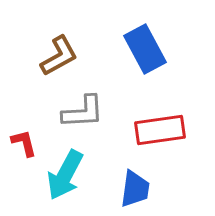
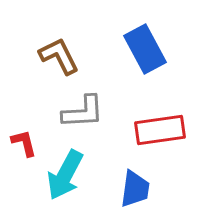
brown L-shape: rotated 87 degrees counterclockwise
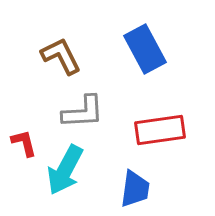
brown L-shape: moved 2 px right
cyan arrow: moved 5 px up
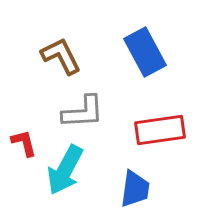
blue rectangle: moved 3 px down
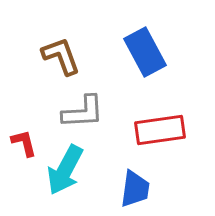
brown L-shape: rotated 6 degrees clockwise
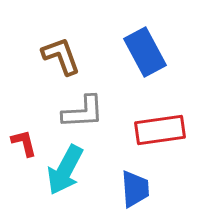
blue trapezoid: rotated 12 degrees counterclockwise
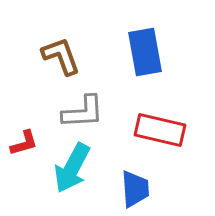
blue rectangle: rotated 18 degrees clockwise
red rectangle: rotated 21 degrees clockwise
red L-shape: rotated 88 degrees clockwise
cyan arrow: moved 7 px right, 2 px up
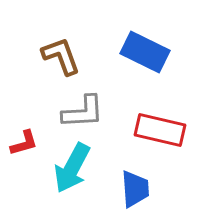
blue rectangle: rotated 54 degrees counterclockwise
